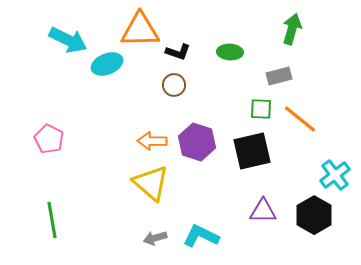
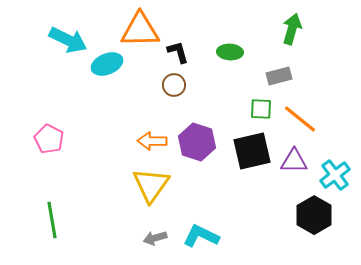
black L-shape: rotated 125 degrees counterclockwise
yellow triangle: moved 2 px down; rotated 24 degrees clockwise
purple triangle: moved 31 px right, 50 px up
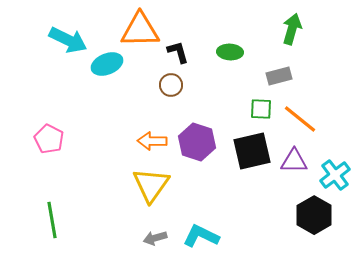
brown circle: moved 3 px left
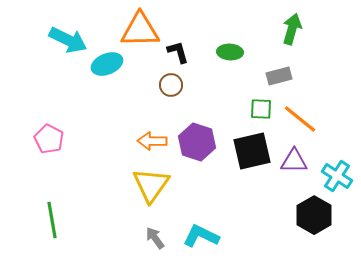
cyan cross: moved 2 px right, 1 px down; rotated 20 degrees counterclockwise
gray arrow: rotated 70 degrees clockwise
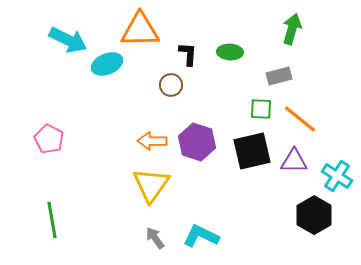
black L-shape: moved 10 px right, 2 px down; rotated 20 degrees clockwise
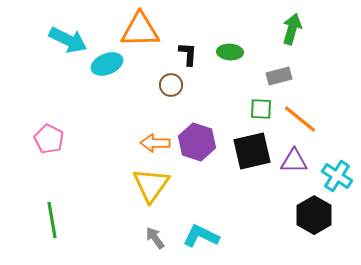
orange arrow: moved 3 px right, 2 px down
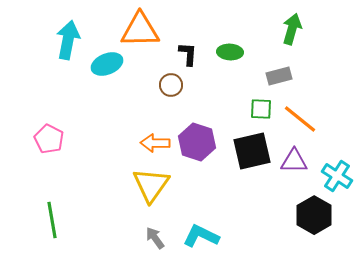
cyan arrow: rotated 105 degrees counterclockwise
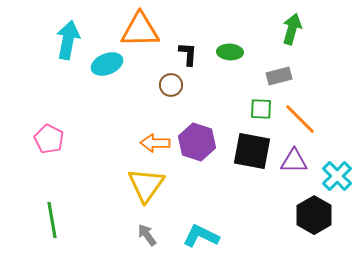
orange line: rotated 6 degrees clockwise
black square: rotated 24 degrees clockwise
cyan cross: rotated 12 degrees clockwise
yellow triangle: moved 5 px left
gray arrow: moved 8 px left, 3 px up
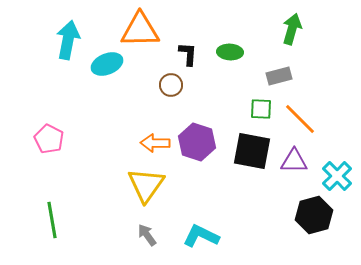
black hexagon: rotated 15 degrees clockwise
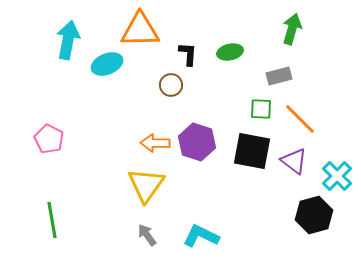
green ellipse: rotated 15 degrees counterclockwise
purple triangle: rotated 36 degrees clockwise
